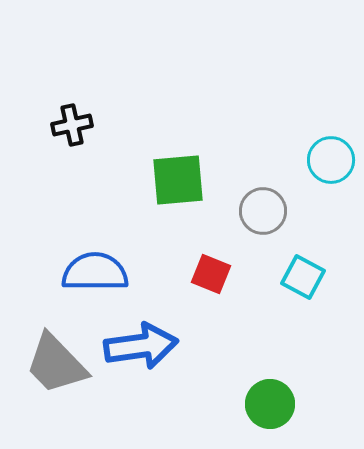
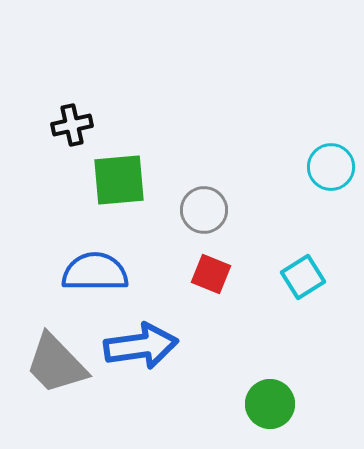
cyan circle: moved 7 px down
green square: moved 59 px left
gray circle: moved 59 px left, 1 px up
cyan square: rotated 30 degrees clockwise
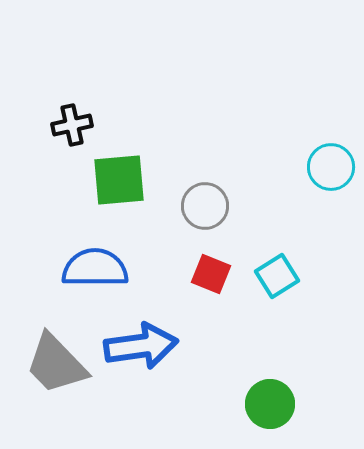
gray circle: moved 1 px right, 4 px up
blue semicircle: moved 4 px up
cyan square: moved 26 px left, 1 px up
